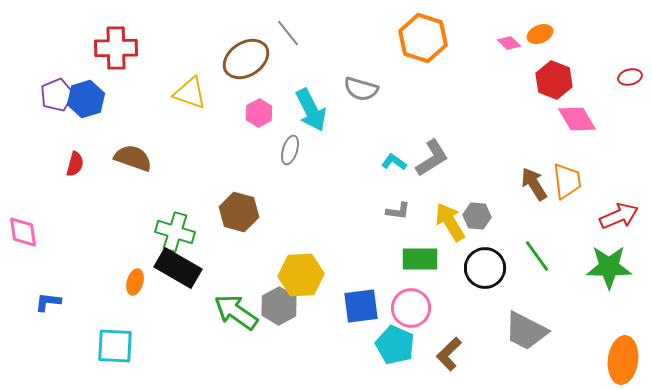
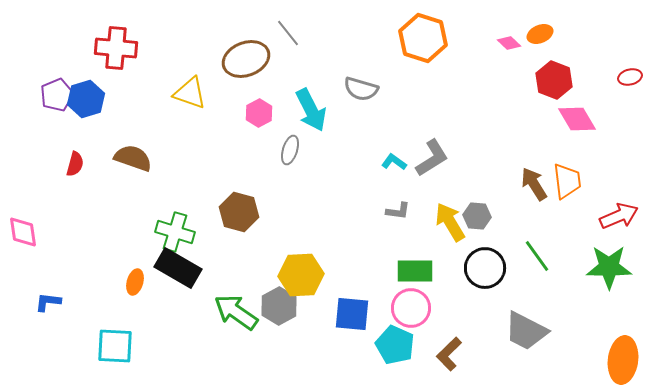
red cross at (116, 48): rotated 6 degrees clockwise
brown ellipse at (246, 59): rotated 12 degrees clockwise
green rectangle at (420, 259): moved 5 px left, 12 px down
blue square at (361, 306): moved 9 px left, 8 px down; rotated 12 degrees clockwise
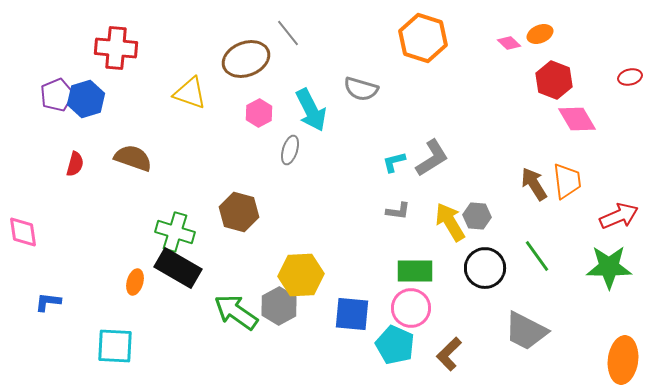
cyan L-shape at (394, 162): rotated 50 degrees counterclockwise
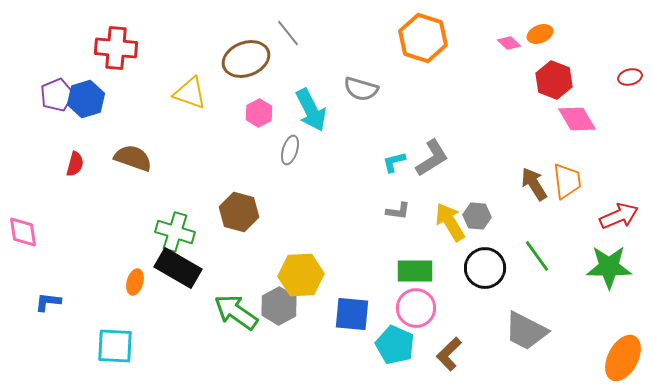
pink circle at (411, 308): moved 5 px right
orange ellipse at (623, 360): moved 2 px up; rotated 21 degrees clockwise
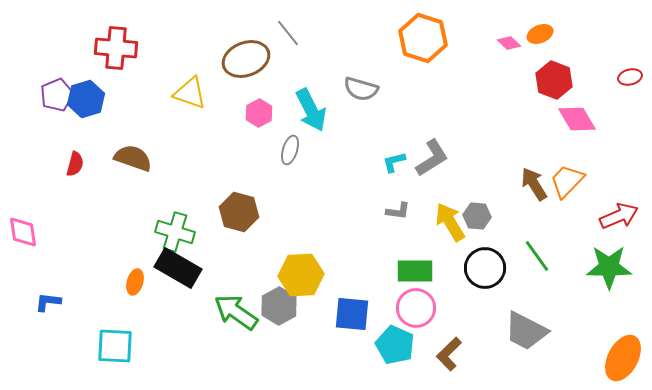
orange trapezoid at (567, 181): rotated 129 degrees counterclockwise
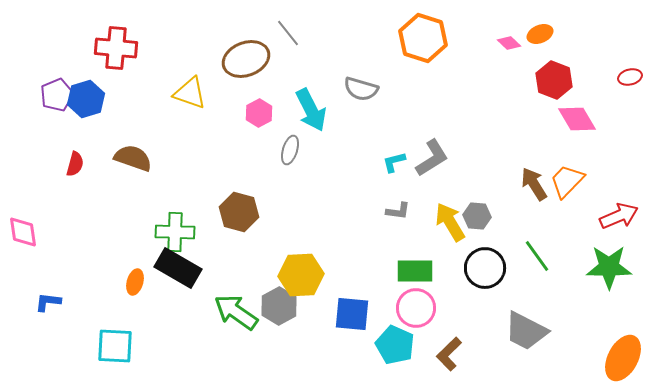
green cross at (175, 232): rotated 15 degrees counterclockwise
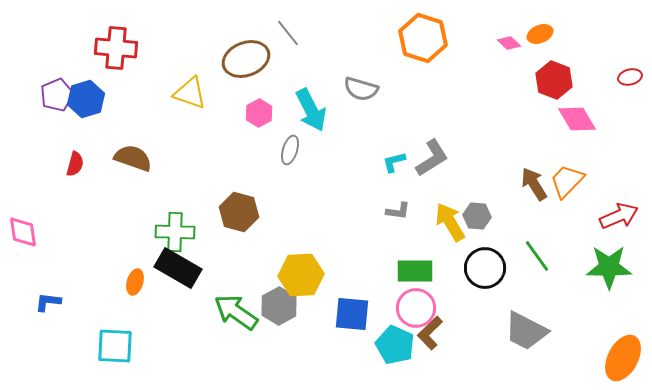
brown L-shape at (449, 354): moved 19 px left, 21 px up
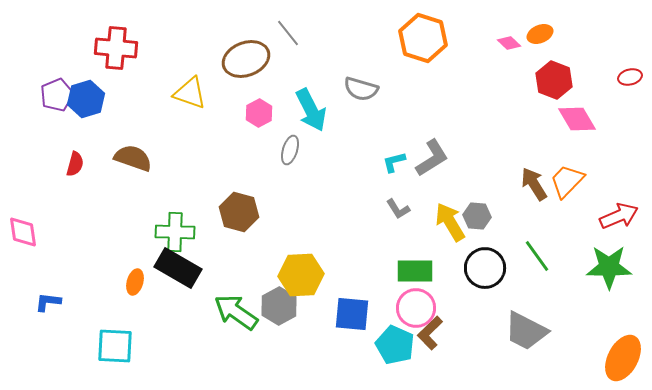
gray L-shape at (398, 211): moved 2 px up; rotated 50 degrees clockwise
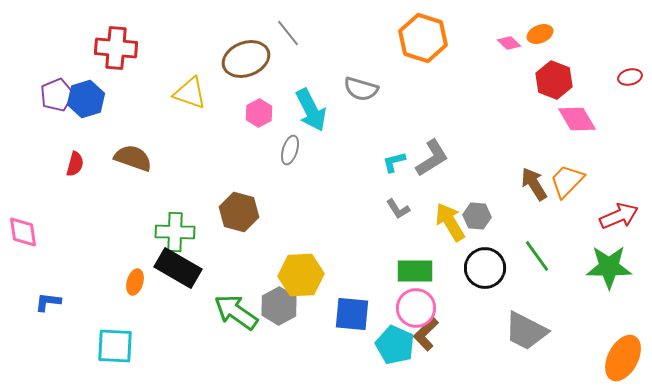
brown L-shape at (430, 333): moved 4 px left, 1 px down
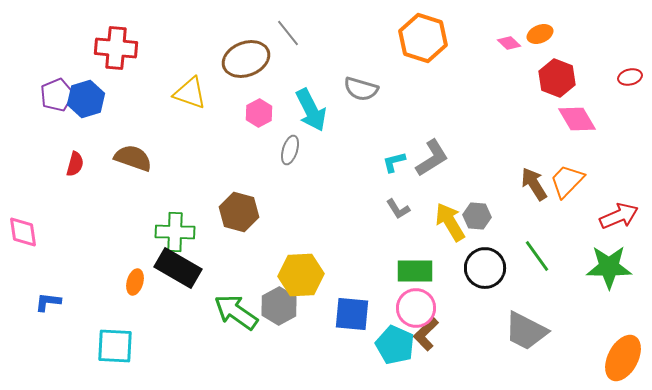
red hexagon at (554, 80): moved 3 px right, 2 px up
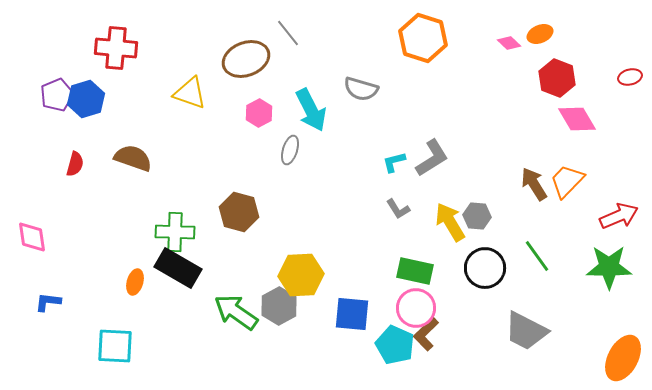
pink diamond at (23, 232): moved 9 px right, 5 px down
green rectangle at (415, 271): rotated 12 degrees clockwise
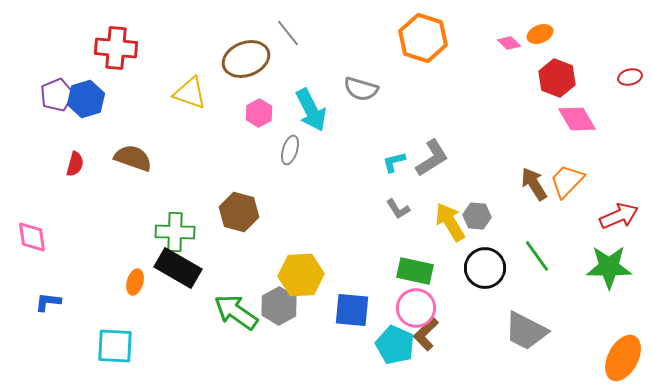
blue square at (352, 314): moved 4 px up
